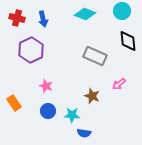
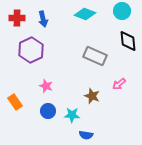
red cross: rotated 14 degrees counterclockwise
orange rectangle: moved 1 px right, 1 px up
blue semicircle: moved 2 px right, 2 px down
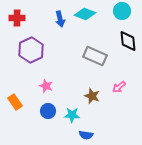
blue arrow: moved 17 px right
pink arrow: moved 3 px down
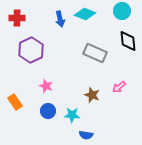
gray rectangle: moved 3 px up
brown star: moved 1 px up
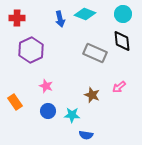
cyan circle: moved 1 px right, 3 px down
black diamond: moved 6 px left
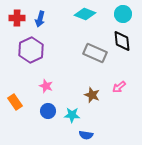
blue arrow: moved 20 px left; rotated 28 degrees clockwise
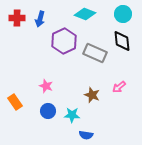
purple hexagon: moved 33 px right, 9 px up
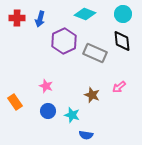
cyan star: rotated 14 degrees clockwise
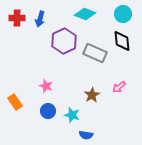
brown star: rotated 21 degrees clockwise
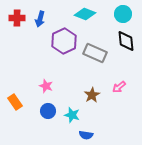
black diamond: moved 4 px right
